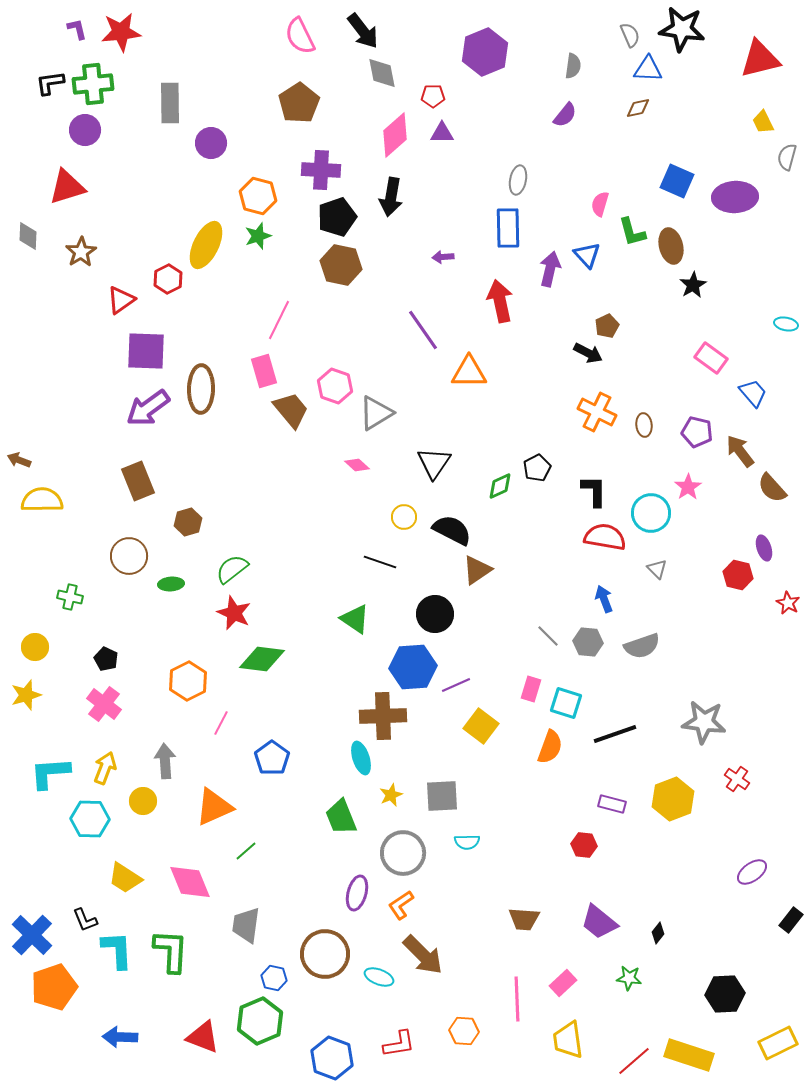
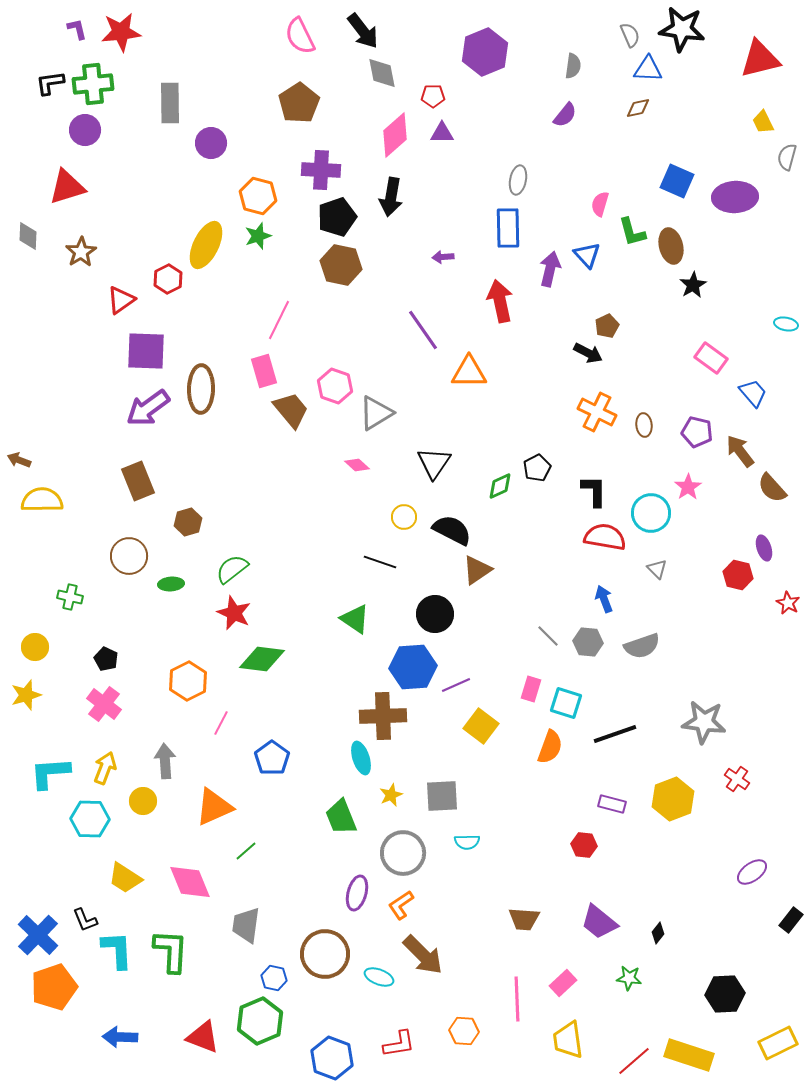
blue cross at (32, 935): moved 6 px right
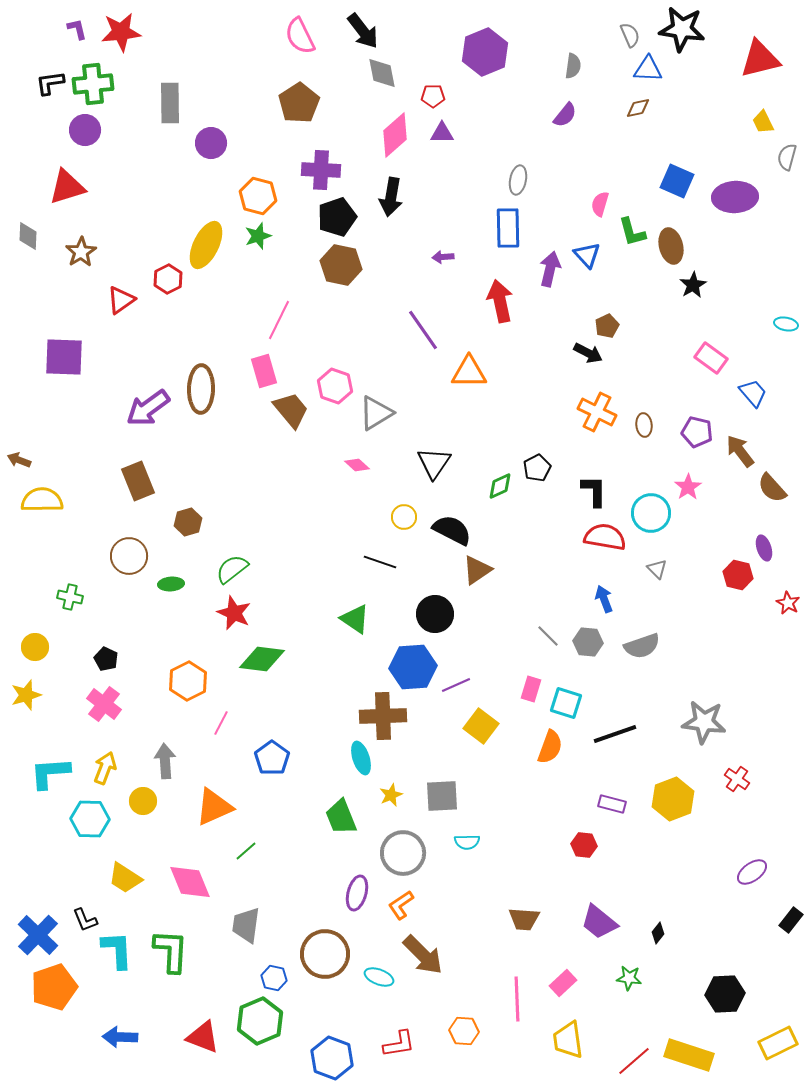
purple square at (146, 351): moved 82 px left, 6 px down
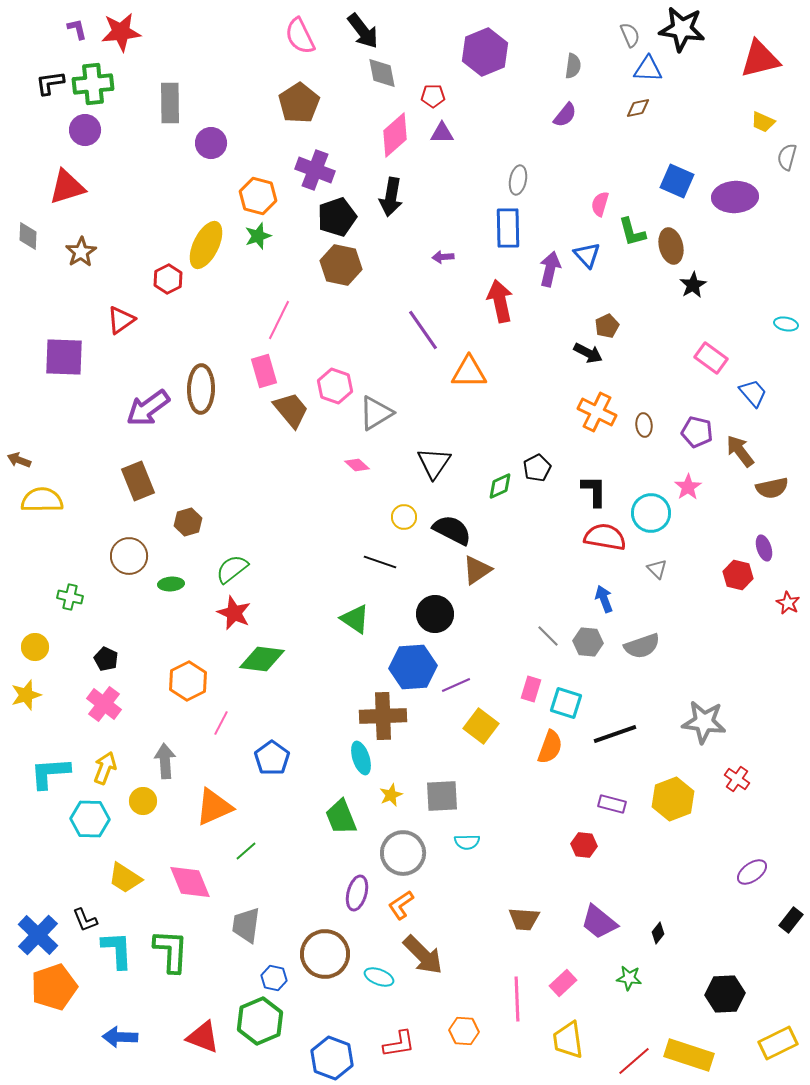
yellow trapezoid at (763, 122): rotated 40 degrees counterclockwise
purple cross at (321, 170): moved 6 px left; rotated 18 degrees clockwise
red triangle at (121, 300): moved 20 px down
brown semicircle at (772, 488): rotated 60 degrees counterclockwise
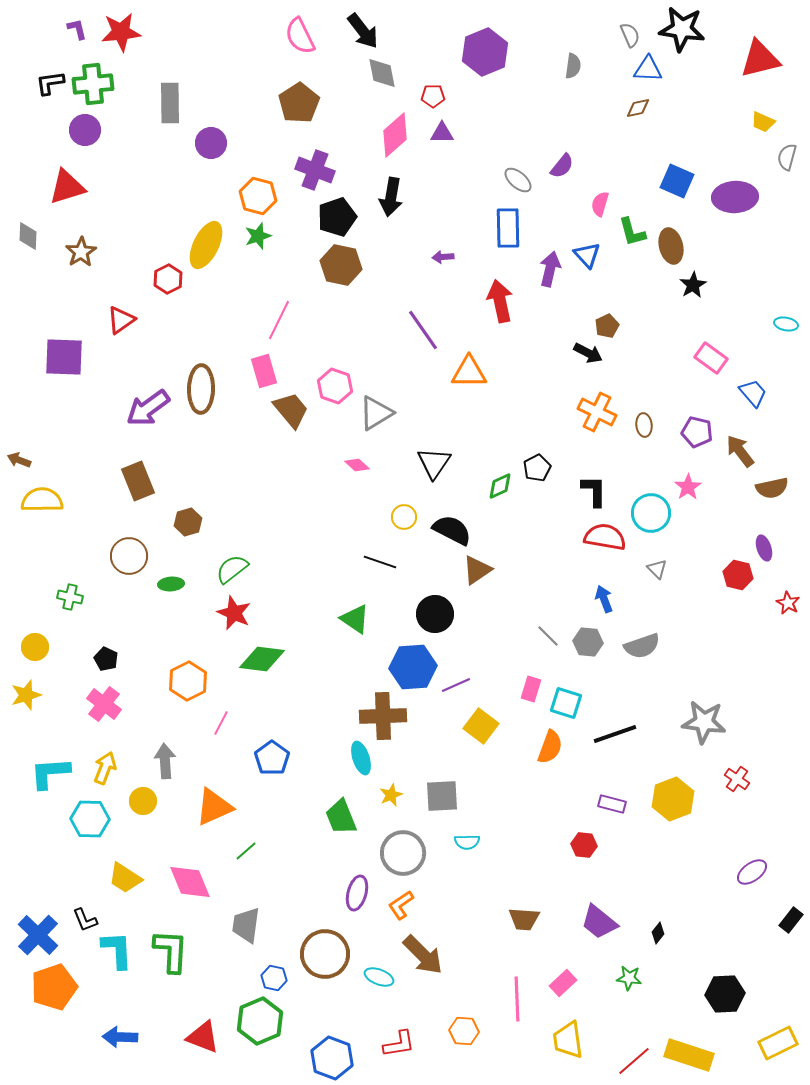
purple semicircle at (565, 115): moved 3 px left, 51 px down
gray ellipse at (518, 180): rotated 60 degrees counterclockwise
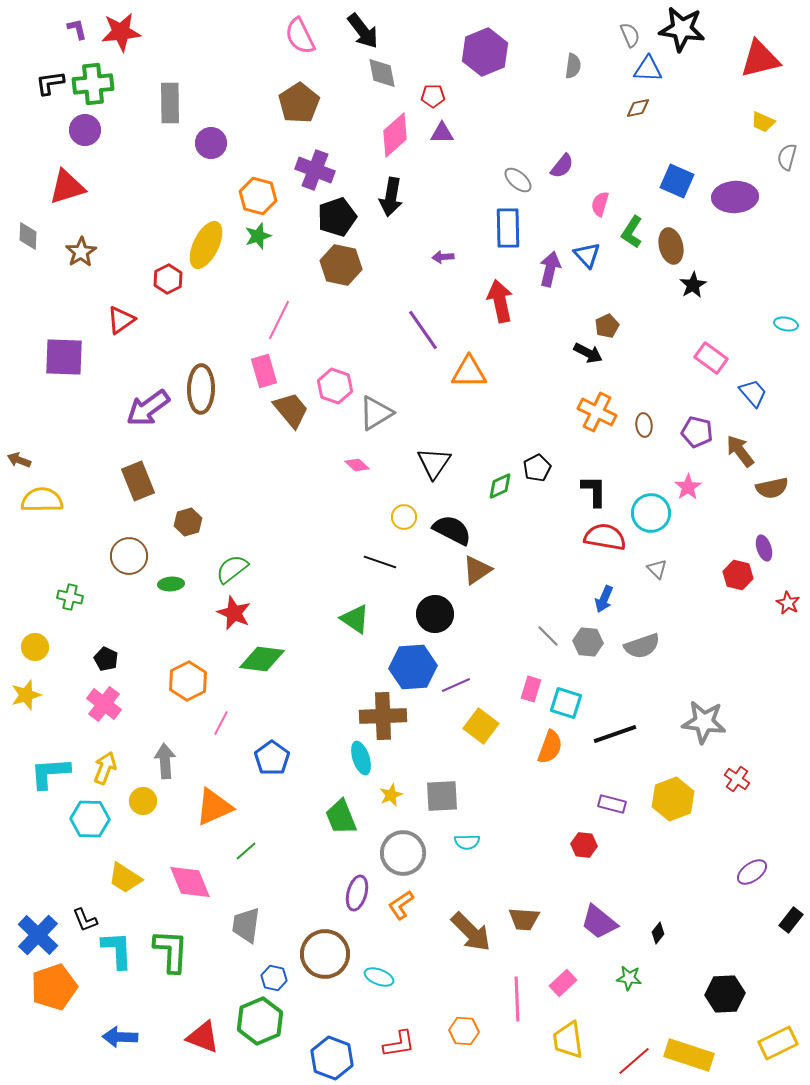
green L-shape at (632, 232): rotated 48 degrees clockwise
blue arrow at (604, 599): rotated 136 degrees counterclockwise
brown arrow at (423, 955): moved 48 px right, 23 px up
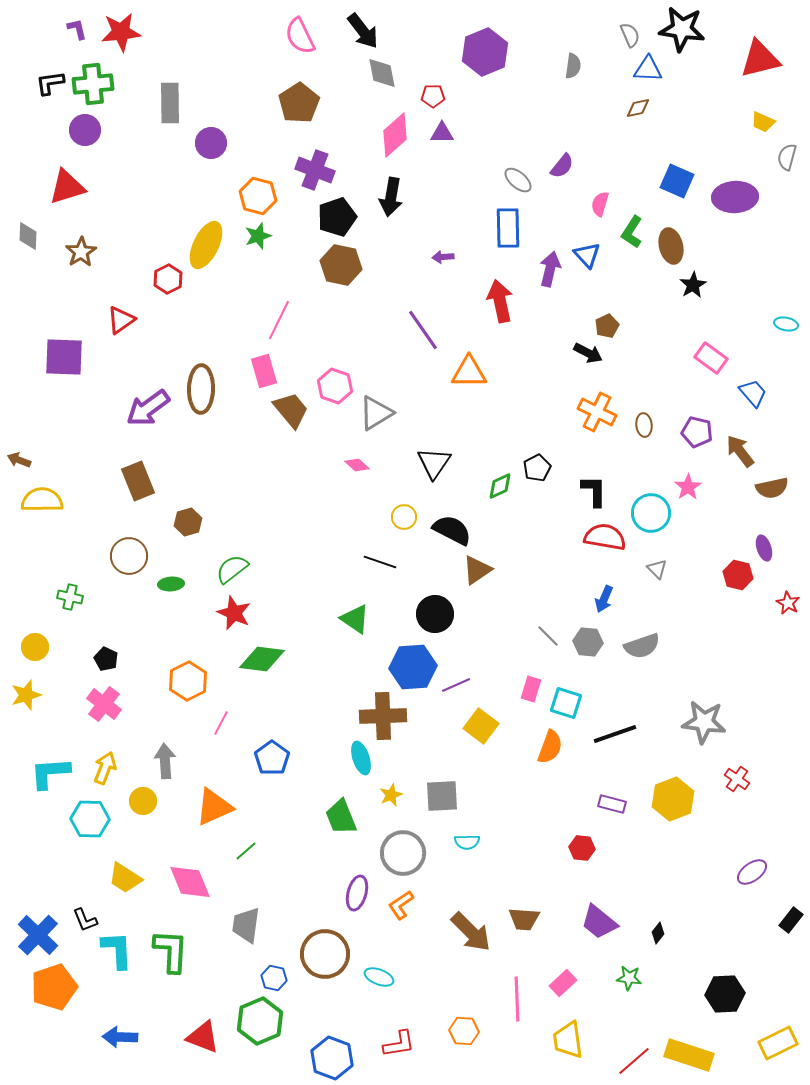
red hexagon at (584, 845): moved 2 px left, 3 px down
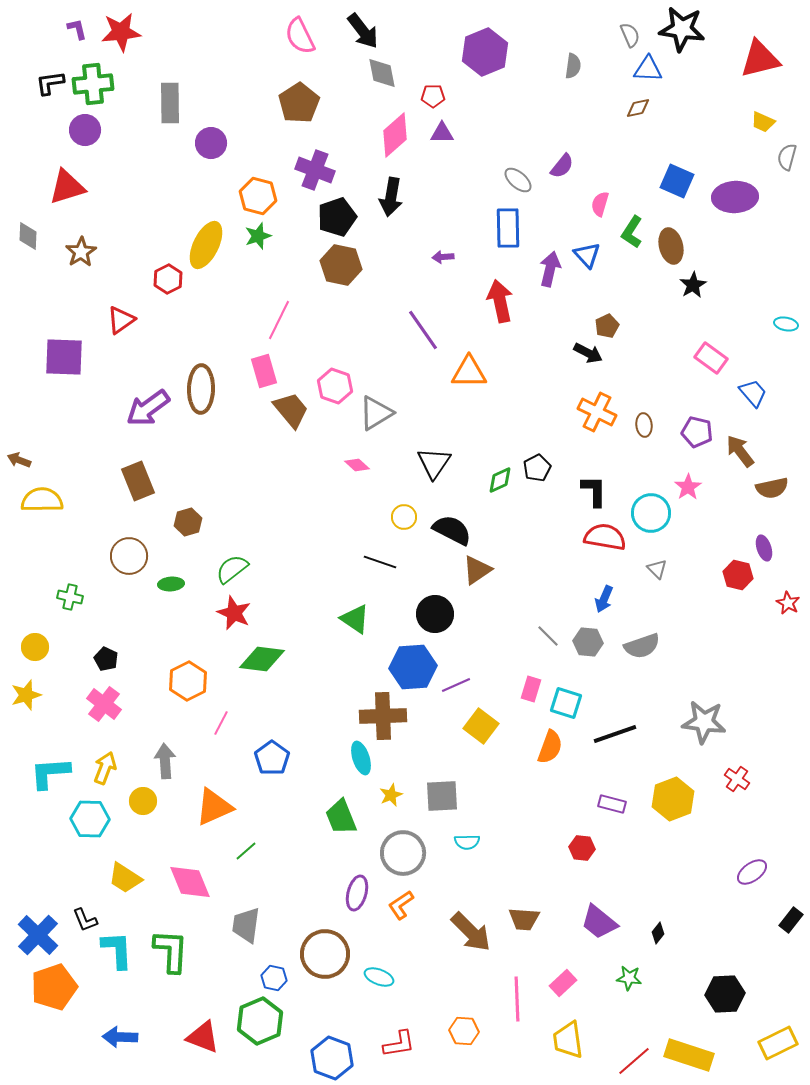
green diamond at (500, 486): moved 6 px up
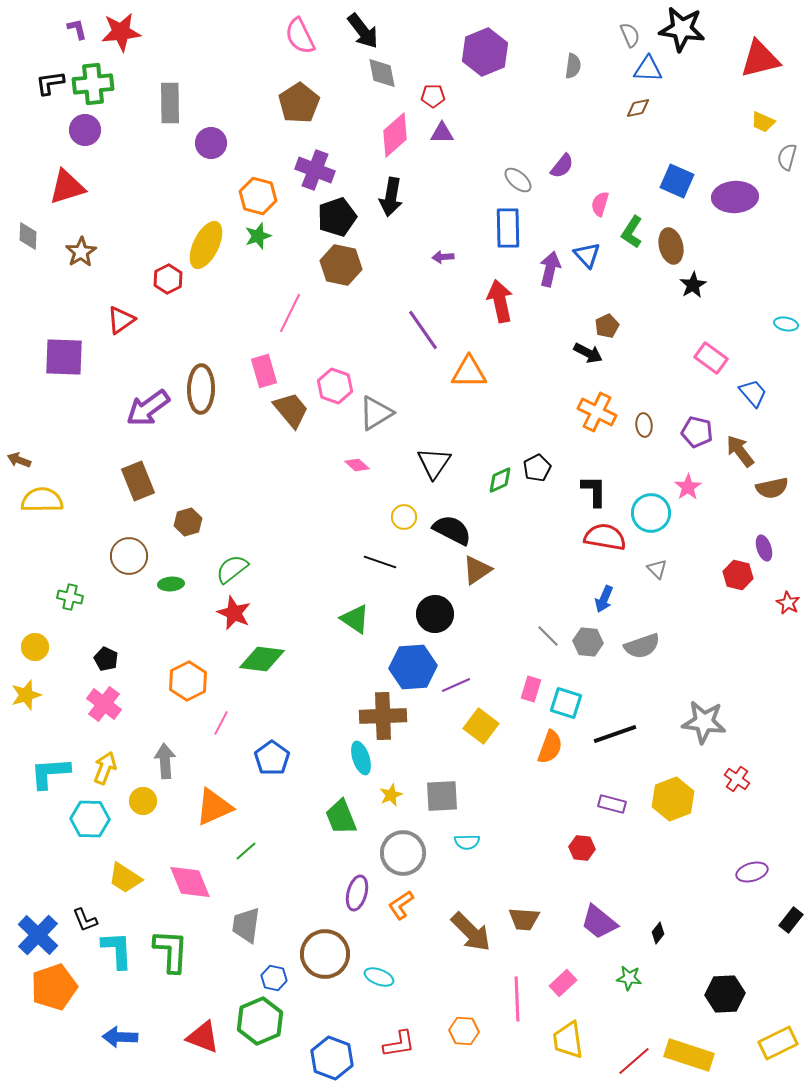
pink line at (279, 320): moved 11 px right, 7 px up
purple ellipse at (752, 872): rotated 20 degrees clockwise
